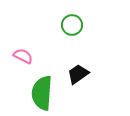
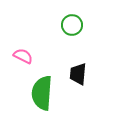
black trapezoid: rotated 50 degrees counterclockwise
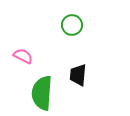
black trapezoid: moved 1 px down
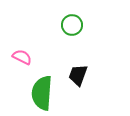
pink semicircle: moved 1 px left, 1 px down
black trapezoid: rotated 15 degrees clockwise
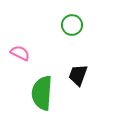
pink semicircle: moved 2 px left, 4 px up
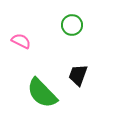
pink semicircle: moved 1 px right, 12 px up
green semicircle: rotated 48 degrees counterclockwise
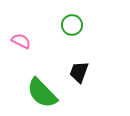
black trapezoid: moved 1 px right, 3 px up
